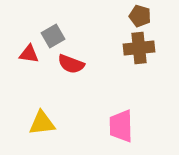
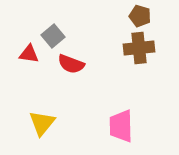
gray square: rotated 10 degrees counterclockwise
yellow triangle: rotated 44 degrees counterclockwise
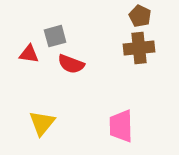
brown pentagon: rotated 10 degrees clockwise
gray square: moved 2 px right; rotated 25 degrees clockwise
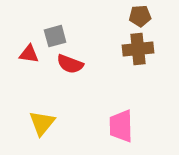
brown pentagon: rotated 30 degrees counterclockwise
brown cross: moved 1 px left, 1 px down
red semicircle: moved 1 px left
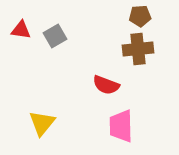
gray square: rotated 15 degrees counterclockwise
red triangle: moved 8 px left, 24 px up
red semicircle: moved 36 px right, 21 px down
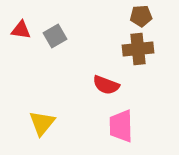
brown pentagon: moved 1 px right
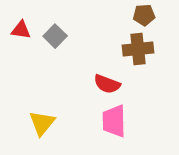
brown pentagon: moved 3 px right, 1 px up
gray square: rotated 15 degrees counterclockwise
red semicircle: moved 1 px right, 1 px up
pink trapezoid: moved 7 px left, 5 px up
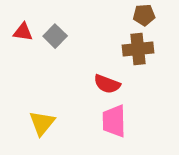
red triangle: moved 2 px right, 2 px down
